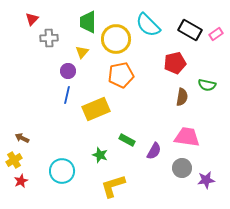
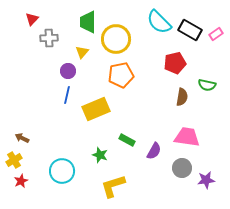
cyan semicircle: moved 11 px right, 3 px up
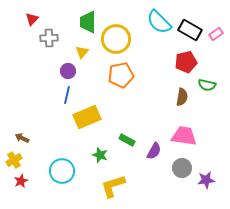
red pentagon: moved 11 px right, 1 px up
yellow rectangle: moved 9 px left, 8 px down
pink trapezoid: moved 3 px left, 1 px up
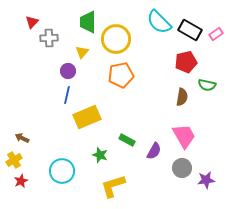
red triangle: moved 3 px down
pink trapezoid: rotated 52 degrees clockwise
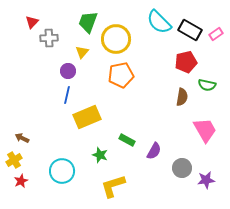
green trapezoid: rotated 20 degrees clockwise
pink trapezoid: moved 21 px right, 6 px up
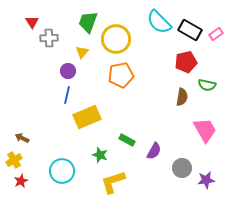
red triangle: rotated 16 degrees counterclockwise
yellow L-shape: moved 4 px up
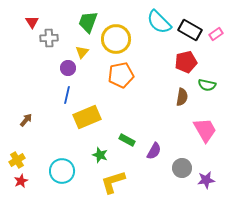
purple circle: moved 3 px up
brown arrow: moved 4 px right, 18 px up; rotated 104 degrees clockwise
yellow cross: moved 3 px right
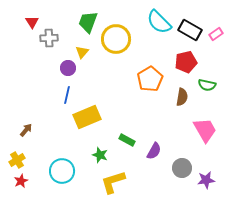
orange pentagon: moved 29 px right, 4 px down; rotated 20 degrees counterclockwise
brown arrow: moved 10 px down
